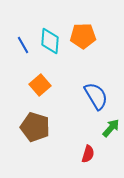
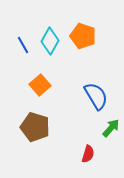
orange pentagon: rotated 20 degrees clockwise
cyan diamond: rotated 24 degrees clockwise
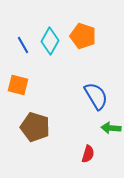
orange square: moved 22 px left; rotated 35 degrees counterclockwise
green arrow: rotated 126 degrees counterclockwise
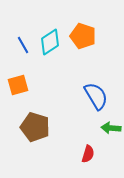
cyan diamond: moved 1 px down; rotated 28 degrees clockwise
orange square: rotated 30 degrees counterclockwise
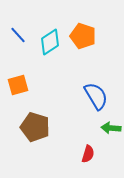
blue line: moved 5 px left, 10 px up; rotated 12 degrees counterclockwise
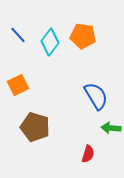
orange pentagon: rotated 10 degrees counterclockwise
cyan diamond: rotated 20 degrees counterclockwise
orange square: rotated 10 degrees counterclockwise
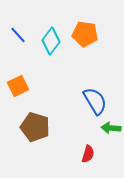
orange pentagon: moved 2 px right, 2 px up
cyan diamond: moved 1 px right, 1 px up
orange square: moved 1 px down
blue semicircle: moved 1 px left, 5 px down
